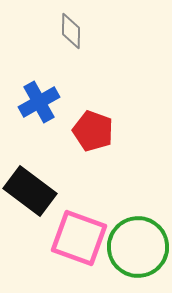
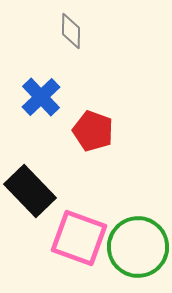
blue cross: moved 2 px right, 5 px up; rotated 15 degrees counterclockwise
black rectangle: rotated 9 degrees clockwise
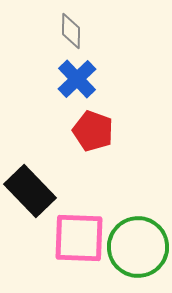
blue cross: moved 36 px right, 18 px up
pink square: rotated 18 degrees counterclockwise
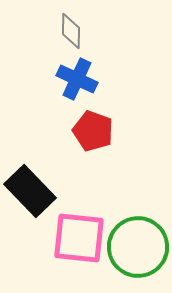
blue cross: rotated 21 degrees counterclockwise
pink square: rotated 4 degrees clockwise
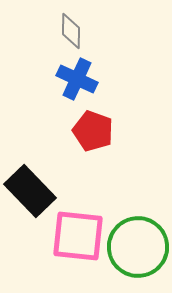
pink square: moved 1 px left, 2 px up
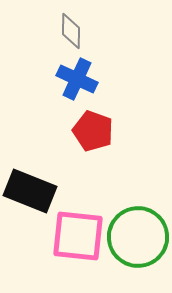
black rectangle: rotated 24 degrees counterclockwise
green circle: moved 10 px up
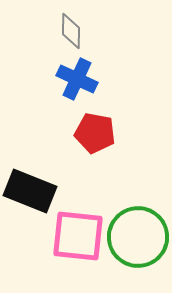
red pentagon: moved 2 px right, 2 px down; rotated 9 degrees counterclockwise
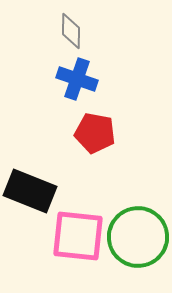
blue cross: rotated 6 degrees counterclockwise
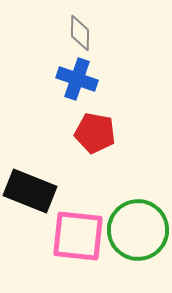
gray diamond: moved 9 px right, 2 px down
green circle: moved 7 px up
